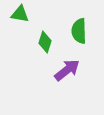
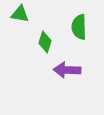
green semicircle: moved 4 px up
purple arrow: rotated 140 degrees counterclockwise
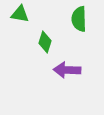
green semicircle: moved 8 px up
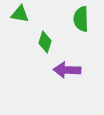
green semicircle: moved 2 px right
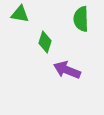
purple arrow: rotated 20 degrees clockwise
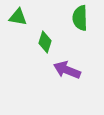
green triangle: moved 2 px left, 3 px down
green semicircle: moved 1 px left, 1 px up
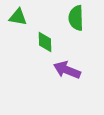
green semicircle: moved 4 px left
green diamond: rotated 20 degrees counterclockwise
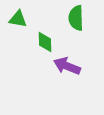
green triangle: moved 2 px down
purple arrow: moved 4 px up
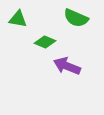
green semicircle: rotated 65 degrees counterclockwise
green diamond: rotated 65 degrees counterclockwise
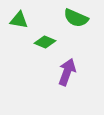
green triangle: moved 1 px right, 1 px down
purple arrow: moved 6 px down; rotated 88 degrees clockwise
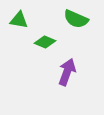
green semicircle: moved 1 px down
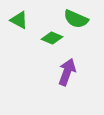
green triangle: rotated 18 degrees clockwise
green diamond: moved 7 px right, 4 px up
